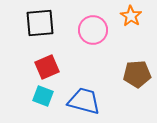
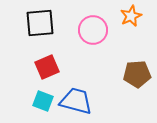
orange star: rotated 15 degrees clockwise
cyan square: moved 5 px down
blue trapezoid: moved 8 px left
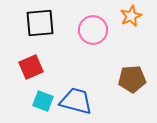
red square: moved 16 px left
brown pentagon: moved 5 px left, 5 px down
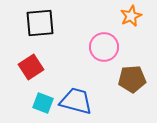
pink circle: moved 11 px right, 17 px down
red square: rotated 10 degrees counterclockwise
cyan square: moved 2 px down
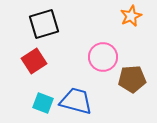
black square: moved 4 px right, 1 px down; rotated 12 degrees counterclockwise
pink circle: moved 1 px left, 10 px down
red square: moved 3 px right, 6 px up
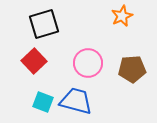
orange star: moved 9 px left
pink circle: moved 15 px left, 6 px down
red square: rotated 10 degrees counterclockwise
brown pentagon: moved 10 px up
cyan square: moved 1 px up
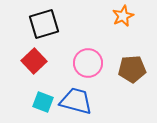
orange star: moved 1 px right
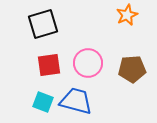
orange star: moved 4 px right, 1 px up
black square: moved 1 px left
red square: moved 15 px right, 4 px down; rotated 35 degrees clockwise
